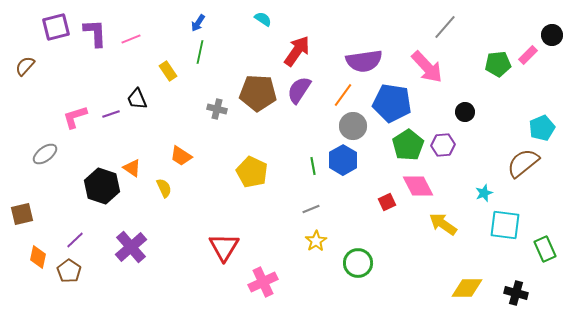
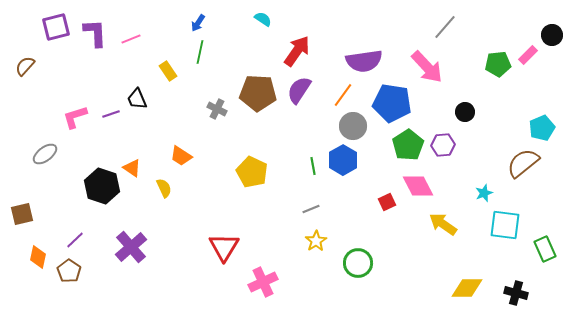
gray cross at (217, 109): rotated 12 degrees clockwise
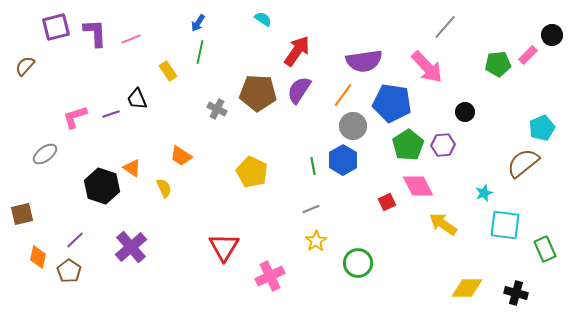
pink cross at (263, 282): moved 7 px right, 6 px up
